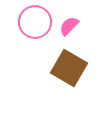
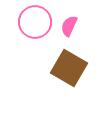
pink semicircle: rotated 20 degrees counterclockwise
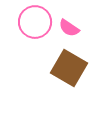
pink semicircle: moved 2 px down; rotated 80 degrees counterclockwise
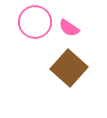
brown square: rotated 12 degrees clockwise
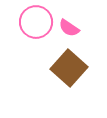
pink circle: moved 1 px right
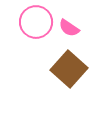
brown square: moved 1 px down
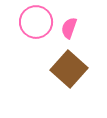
pink semicircle: rotated 75 degrees clockwise
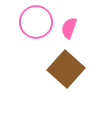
brown square: moved 3 px left
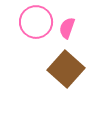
pink semicircle: moved 2 px left
